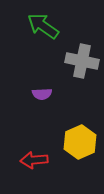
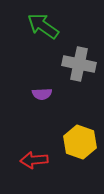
gray cross: moved 3 px left, 3 px down
yellow hexagon: rotated 16 degrees counterclockwise
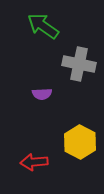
yellow hexagon: rotated 8 degrees clockwise
red arrow: moved 2 px down
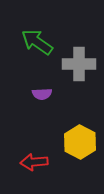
green arrow: moved 6 px left, 16 px down
gray cross: rotated 12 degrees counterclockwise
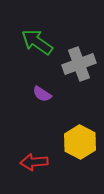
gray cross: rotated 20 degrees counterclockwise
purple semicircle: rotated 36 degrees clockwise
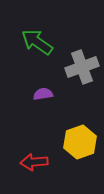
gray cross: moved 3 px right, 3 px down
purple semicircle: moved 1 px right; rotated 138 degrees clockwise
yellow hexagon: rotated 12 degrees clockwise
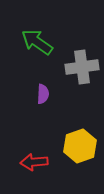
gray cross: rotated 12 degrees clockwise
purple semicircle: rotated 102 degrees clockwise
yellow hexagon: moved 4 px down
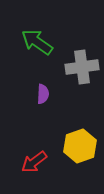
red arrow: rotated 32 degrees counterclockwise
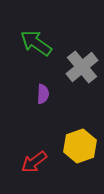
green arrow: moved 1 px left, 1 px down
gray cross: rotated 32 degrees counterclockwise
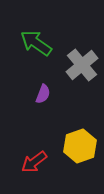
gray cross: moved 2 px up
purple semicircle: rotated 18 degrees clockwise
